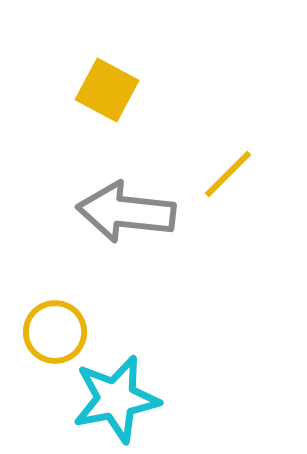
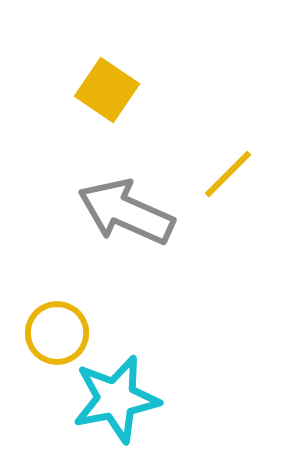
yellow square: rotated 6 degrees clockwise
gray arrow: rotated 18 degrees clockwise
yellow circle: moved 2 px right, 1 px down
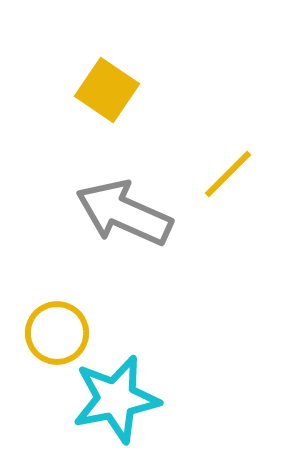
gray arrow: moved 2 px left, 1 px down
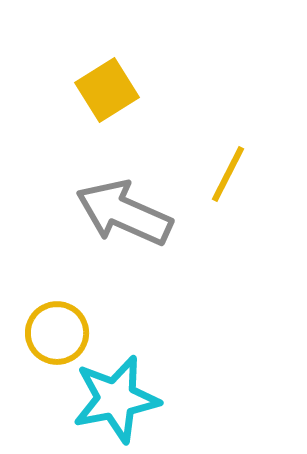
yellow square: rotated 24 degrees clockwise
yellow line: rotated 18 degrees counterclockwise
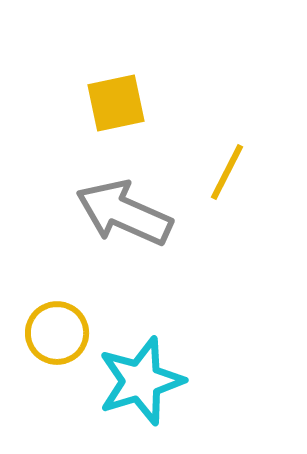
yellow square: moved 9 px right, 13 px down; rotated 20 degrees clockwise
yellow line: moved 1 px left, 2 px up
cyan star: moved 25 px right, 18 px up; rotated 6 degrees counterclockwise
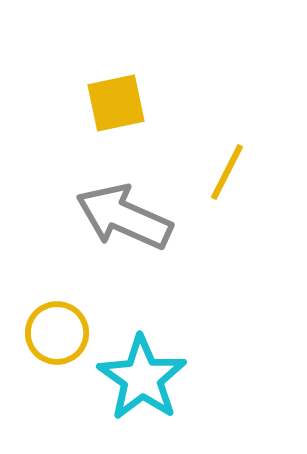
gray arrow: moved 4 px down
cyan star: moved 1 px right, 3 px up; rotated 20 degrees counterclockwise
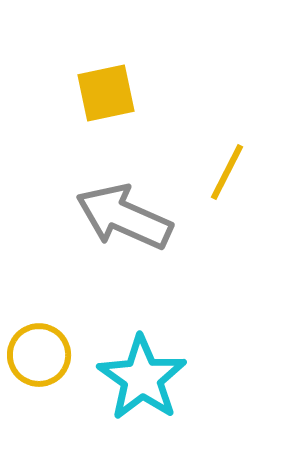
yellow square: moved 10 px left, 10 px up
yellow circle: moved 18 px left, 22 px down
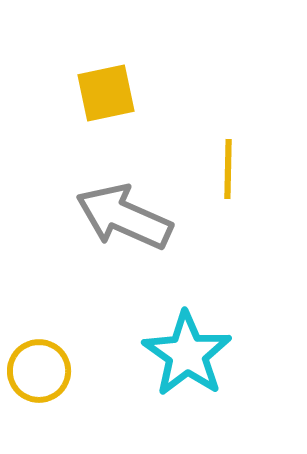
yellow line: moved 1 px right, 3 px up; rotated 26 degrees counterclockwise
yellow circle: moved 16 px down
cyan star: moved 45 px right, 24 px up
